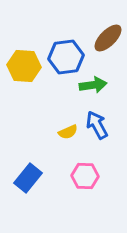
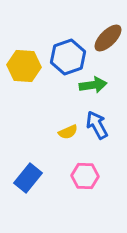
blue hexagon: moved 2 px right; rotated 12 degrees counterclockwise
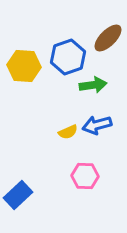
blue arrow: rotated 76 degrees counterclockwise
blue rectangle: moved 10 px left, 17 px down; rotated 8 degrees clockwise
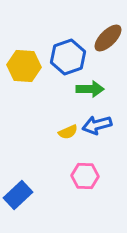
green arrow: moved 3 px left, 4 px down; rotated 8 degrees clockwise
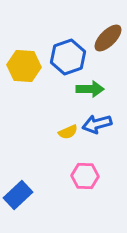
blue arrow: moved 1 px up
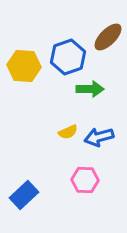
brown ellipse: moved 1 px up
blue arrow: moved 2 px right, 13 px down
pink hexagon: moved 4 px down
blue rectangle: moved 6 px right
